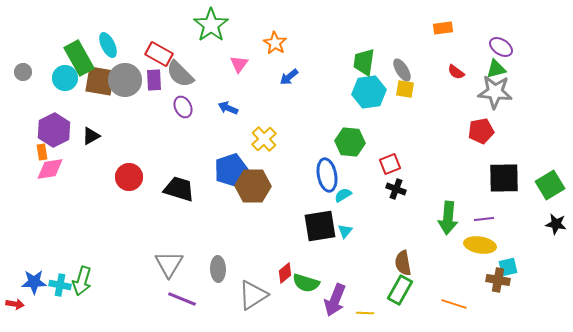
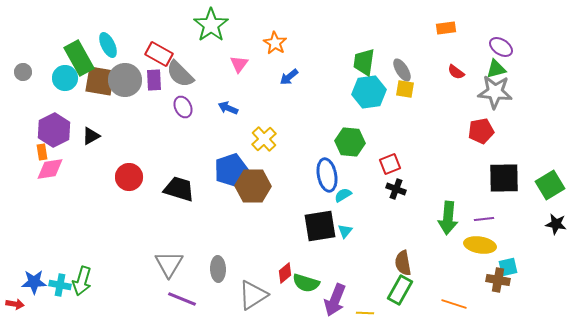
orange rectangle at (443, 28): moved 3 px right
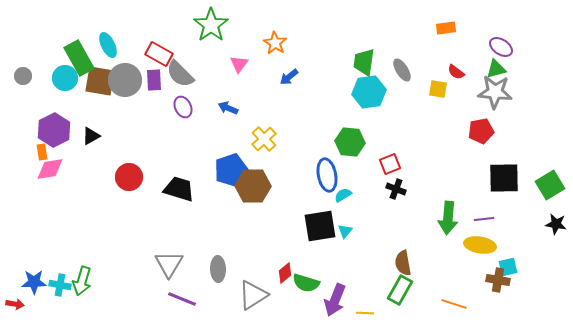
gray circle at (23, 72): moved 4 px down
yellow square at (405, 89): moved 33 px right
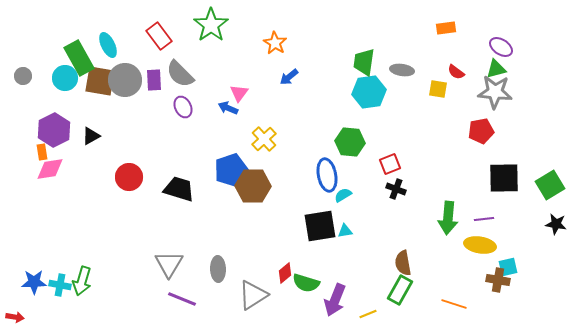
red rectangle at (159, 54): moved 18 px up; rotated 24 degrees clockwise
pink triangle at (239, 64): moved 29 px down
gray ellipse at (402, 70): rotated 50 degrees counterclockwise
cyan triangle at (345, 231): rotated 42 degrees clockwise
red arrow at (15, 304): moved 13 px down
yellow line at (365, 313): moved 3 px right, 1 px down; rotated 24 degrees counterclockwise
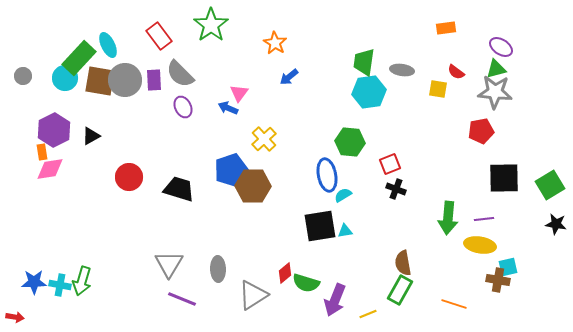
green rectangle at (79, 58): rotated 72 degrees clockwise
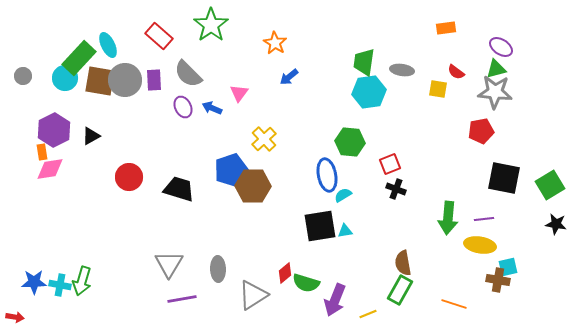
red rectangle at (159, 36): rotated 12 degrees counterclockwise
gray semicircle at (180, 74): moved 8 px right
blue arrow at (228, 108): moved 16 px left
black square at (504, 178): rotated 12 degrees clockwise
purple line at (182, 299): rotated 32 degrees counterclockwise
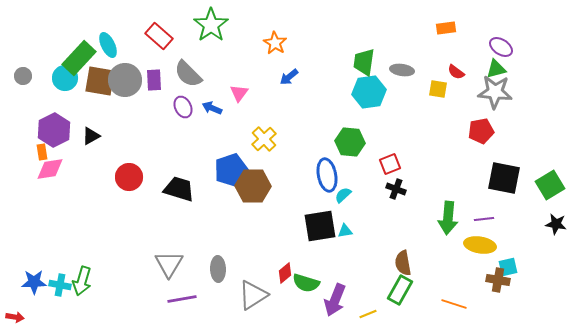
cyan semicircle at (343, 195): rotated 12 degrees counterclockwise
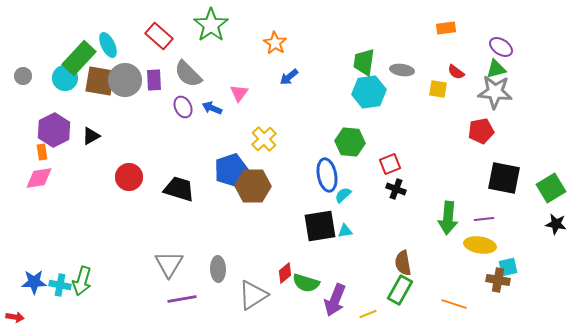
pink diamond at (50, 169): moved 11 px left, 9 px down
green square at (550, 185): moved 1 px right, 3 px down
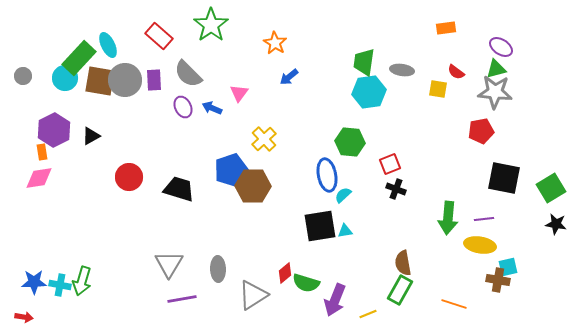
red arrow at (15, 317): moved 9 px right
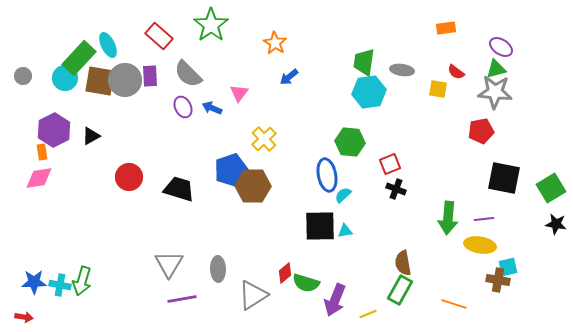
purple rectangle at (154, 80): moved 4 px left, 4 px up
black square at (320, 226): rotated 8 degrees clockwise
